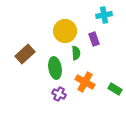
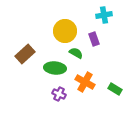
green semicircle: rotated 56 degrees counterclockwise
green ellipse: rotated 75 degrees counterclockwise
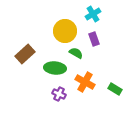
cyan cross: moved 11 px left, 1 px up; rotated 21 degrees counterclockwise
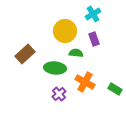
green semicircle: rotated 24 degrees counterclockwise
purple cross: rotated 24 degrees clockwise
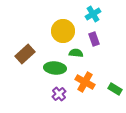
yellow circle: moved 2 px left
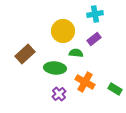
cyan cross: moved 2 px right; rotated 21 degrees clockwise
purple rectangle: rotated 72 degrees clockwise
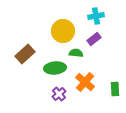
cyan cross: moved 1 px right, 2 px down
green ellipse: rotated 10 degrees counterclockwise
orange cross: rotated 12 degrees clockwise
green rectangle: rotated 56 degrees clockwise
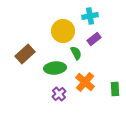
cyan cross: moved 6 px left
green semicircle: rotated 56 degrees clockwise
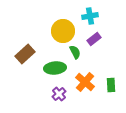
green semicircle: moved 1 px left, 1 px up
green rectangle: moved 4 px left, 4 px up
